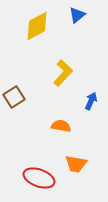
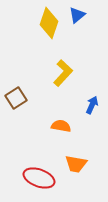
yellow diamond: moved 12 px right, 3 px up; rotated 44 degrees counterclockwise
brown square: moved 2 px right, 1 px down
blue arrow: moved 1 px right, 4 px down
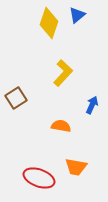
orange trapezoid: moved 3 px down
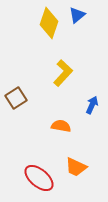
orange trapezoid: rotated 15 degrees clockwise
red ellipse: rotated 20 degrees clockwise
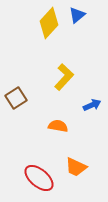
yellow diamond: rotated 24 degrees clockwise
yellow L-shape: moved 1 px right, 4 px down
blue arrow: rotated 42 degrees clockwise
orange semicircle: moved 3 px left
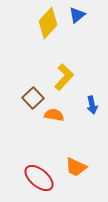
yellow diamond: moved 1 px left
brown square: moved 17 px right; rotated 10 degrees counterclockwise
blue arrow: rotated 102 degrees clockwise
orange semicircle: moved 4 px left, 11 px up
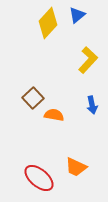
yellow L-shape: moved 24 px right, 17 px up
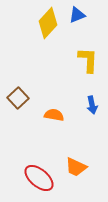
blue triangle: rotated 18 degrees clockwise
yellow L-shape: rotated 40 degrees counterclockwise
brown square: moved 15 px left
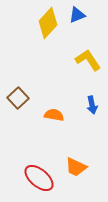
yellow L-shape: rotated 36 degrees counterclockwise
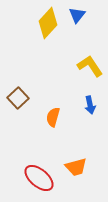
blue triangle: rotated 30 degrees counterclockwise
yellow L-shape: moved 2 px right, 6 px down
blue arrow: moved 2 px left
orange semicircle: moved 1 px left, 2 px down; rotated 84 degrees counterclockwise
orange trapezoid: rotated 40 degrees counterclockwise
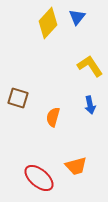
blue triangle: moved 2 px down
brown square: rotated 30 degrees counterclockwise
orange trapezoid: moved 1 px up
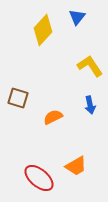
yellow diamond: moved 5 px left, 7 px down
orange semicircle: rotated 48 degrees clockwise
orange trapezoid: rotated 15 degrees counterclockwise
